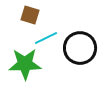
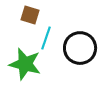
cyan line: rotated 45 degrees counterclockwise
green star: rotated 16 degrees clockwise
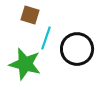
black circle: moved 3 px left, 1 px down
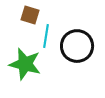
cyan line: moved 2 px up; rotated 10 degrees counterclockwise
black circle: moved 3 px up
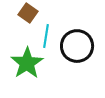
brown square: moved 2 px left, 2 px up; rotated 18 degrees clockwise
green star: moved 2 px right, 1 px up; rotated 24 degrees clockwise
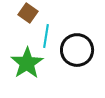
black circle: moved 4 px down
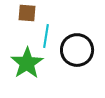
brown square: moved 1 px left; rotated 30 degrees counterclockwise
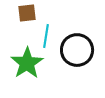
brown square: rotated 12 degrees counterclockwise
